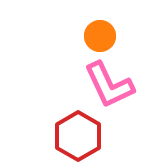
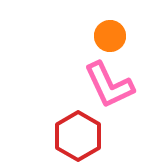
orange circle: moved 10 px right
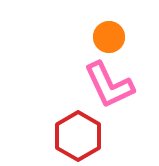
orange circle: moved 1 px left, 1 px down
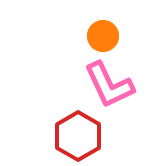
orange circle: moved 6 px left, 1 px up
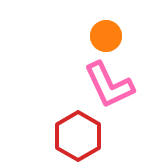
orange circle: moved 3 px right
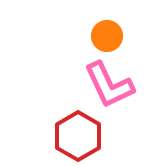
orange circle: moved 1 px right
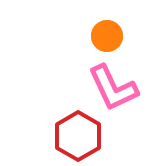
pink L-shape: moved 4 px right, 3 px down
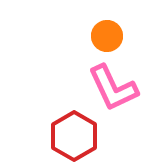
red hexagon: moved 4 px left
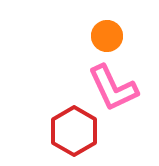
red hexagon: moved 5 px up
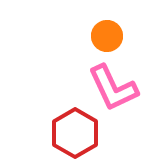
red hexagon: moved 1 px right, 2 px down
